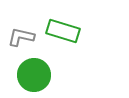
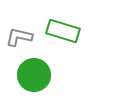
gray L-shape: moved 2 px left
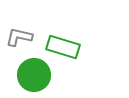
green rectangle: moved 16 px down
